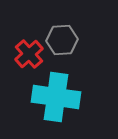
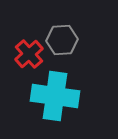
cyan cross: moved 1 px left, 1 px up
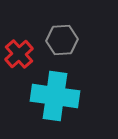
red cross: moved 10 px left
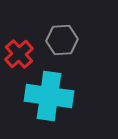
cyan cross: moved 6 px left
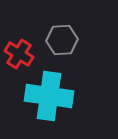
red cross: rotated 16 degrees counterclockwise
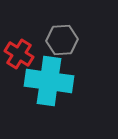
cyan cross: moved 15 px up
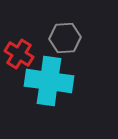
gray hexagon: moved 3 px right, 2 px up
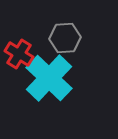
cyan cross: moved 3 px up; rotated 36 degrees clockwise
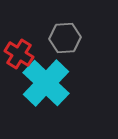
cyan cross: moved 3 px left, 5 px down
